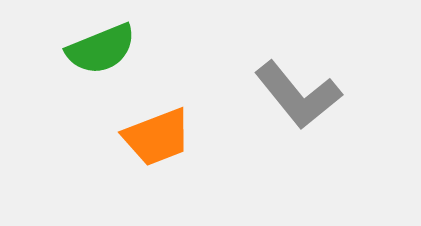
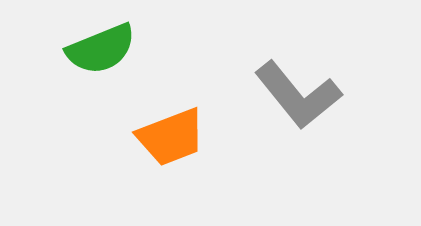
orange trapezoid: moved 14 px right
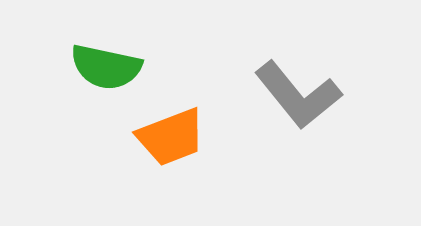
green semicircle: moved 5 px right, 18 px down; rotated 34 degrees clockwise
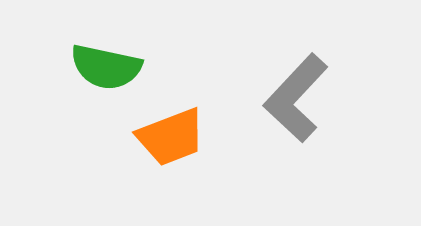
gray L-shape: moved 2 px left, 3 px down; rotated 82 degrees clockwise
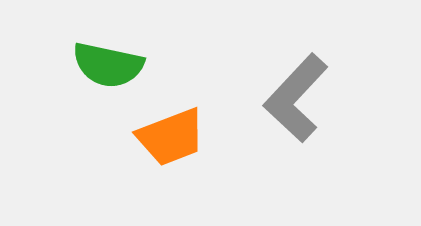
green semicircle: moved 2 px right, 2 px up
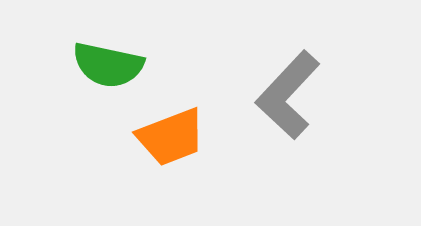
gray L-shape: moved 8 px left, 3 px up
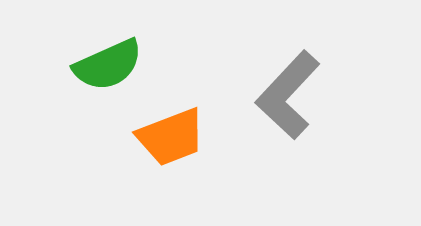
green semicircle: rotated 36 degrees counterclockwise
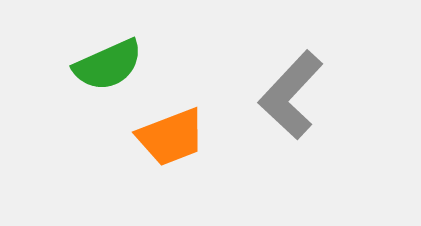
gray L-shape: moved 3 px right
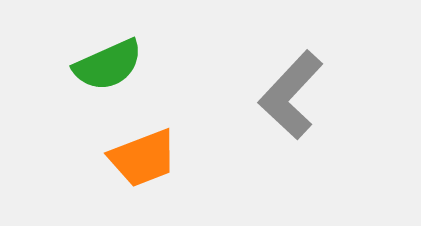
orange trapezoid: moved 28 px left, 21 px down
